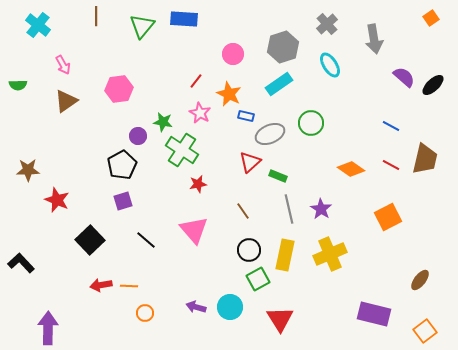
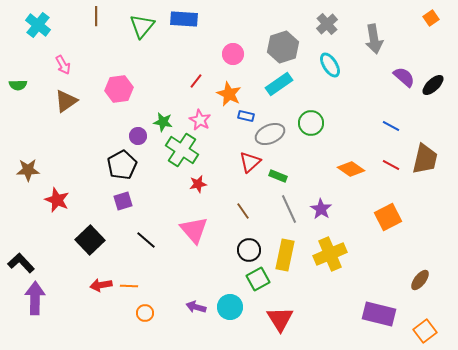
pink star at (200, 113): moved 7 px down
gray line at (289, 209): rotated 12 degrees counterclockwise
purple rectangle at (374, 314): moved 5 px right
purple arrow at (48, 328): moved 13 px left, 30 px up
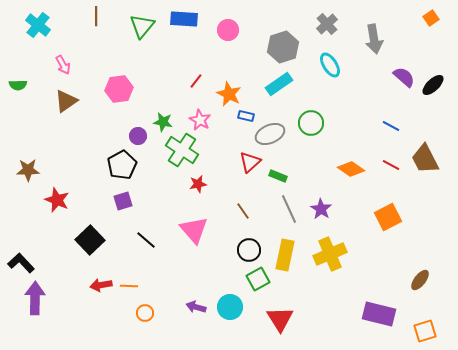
pink circle at (233, 54): moved 5 px left, 24 px up
brown trapezoid at (425, 159): rotated 140 degrees clockwise
orange square at (425, 331): rotated 20 degrees clockwise
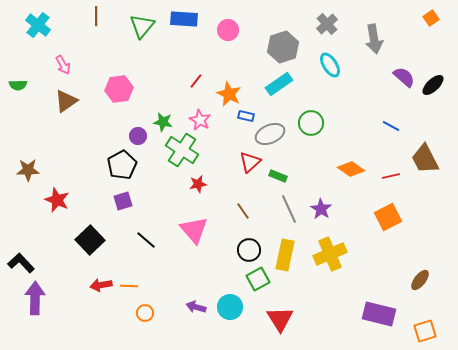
red line at (391, 165): moved 11 px down; rotated 42 degrees counterclockwise
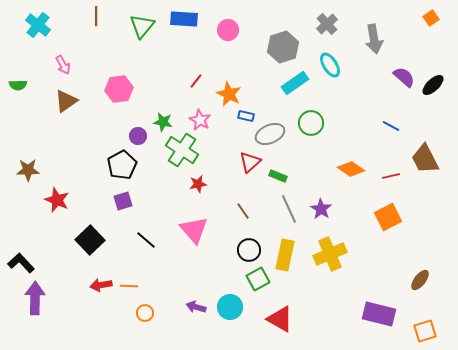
cyan rectangle at (279, 84): moved 16 px right, 1 px up
red triangle at (280, 319): rotated 28 degrees counterclockwise
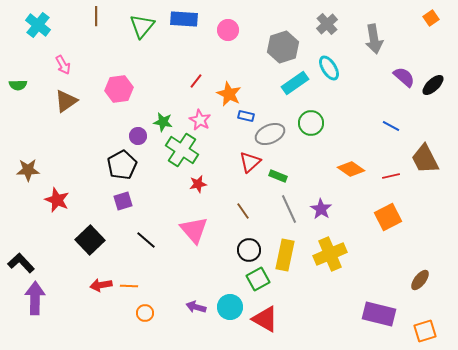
cyan ellipse at (330, 65): moved 1 px left, 3 px down
red triangle at (280, 319): moved 15 px left
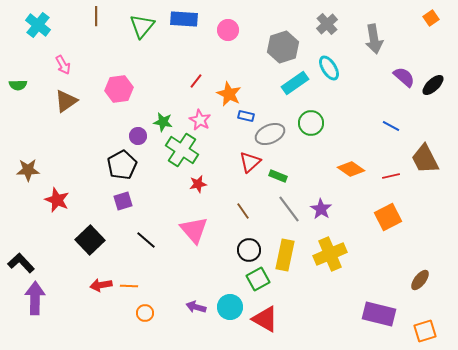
gray line at (289, 209): rotated 12 degrees counterclockwise
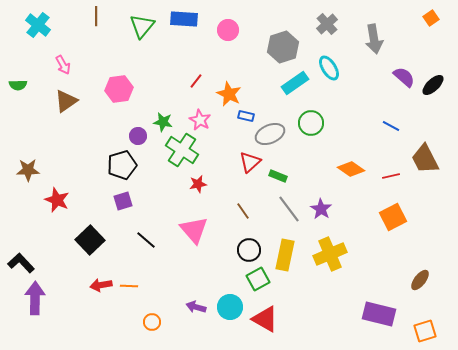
black pentagon at (122, 165): rotated 12 degrees clockwise
orange square at (388, 217): moved 5 px right
orange circle at (145, 313): moved 7 px right, 9 px down
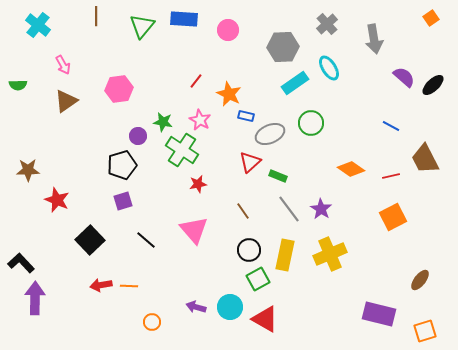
gray hexagon at (283, 47): rotated 16 degrees clockwise
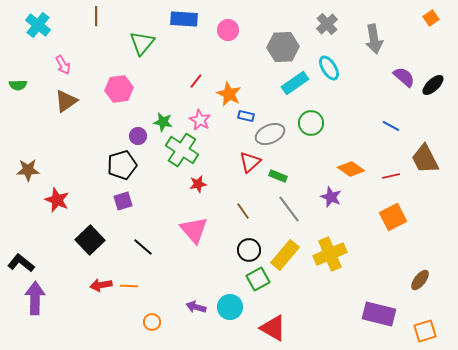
green triangle at (142, 26): moved 17 px down
purple star at (321, 209): moved 10 px right, 12 px up; rotated 10 degrees counterclockwise
black line at (146, 240): moved 3 px left, 7 px down
yellow rectangle at (285, 255): rotated 28 degrees clockwise
black L-shape at (21, 263): rotated 8 degrees counterclockwise
red triangle at (265, 319): moved 8 px right, 9 px down
